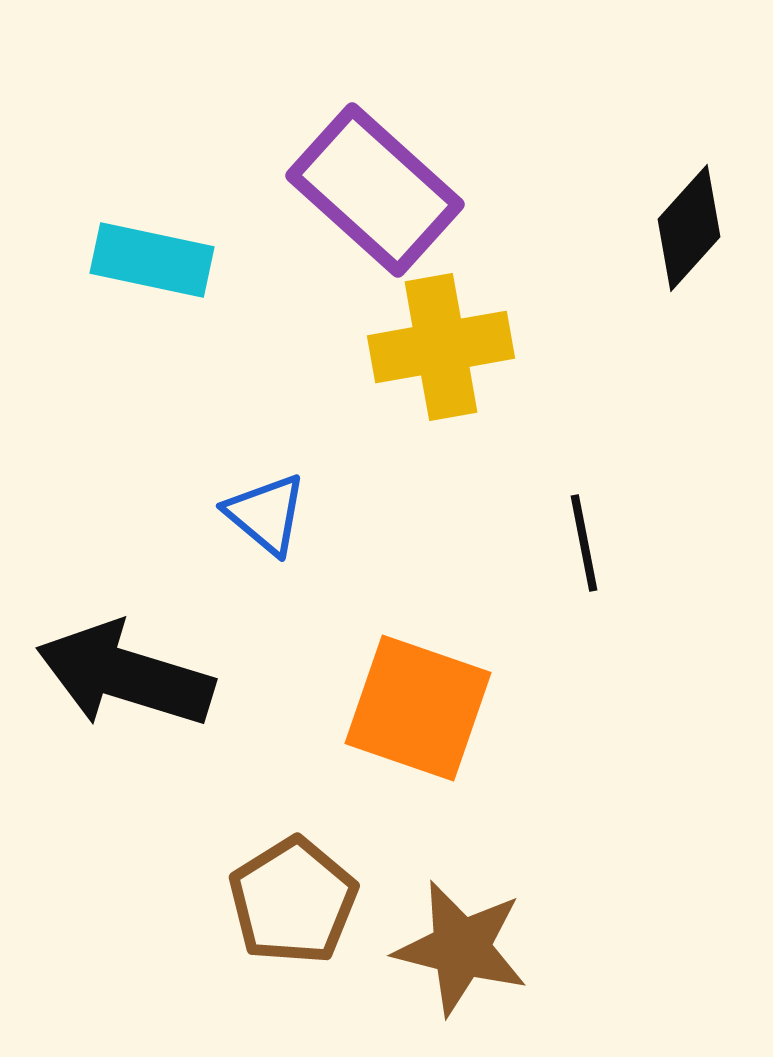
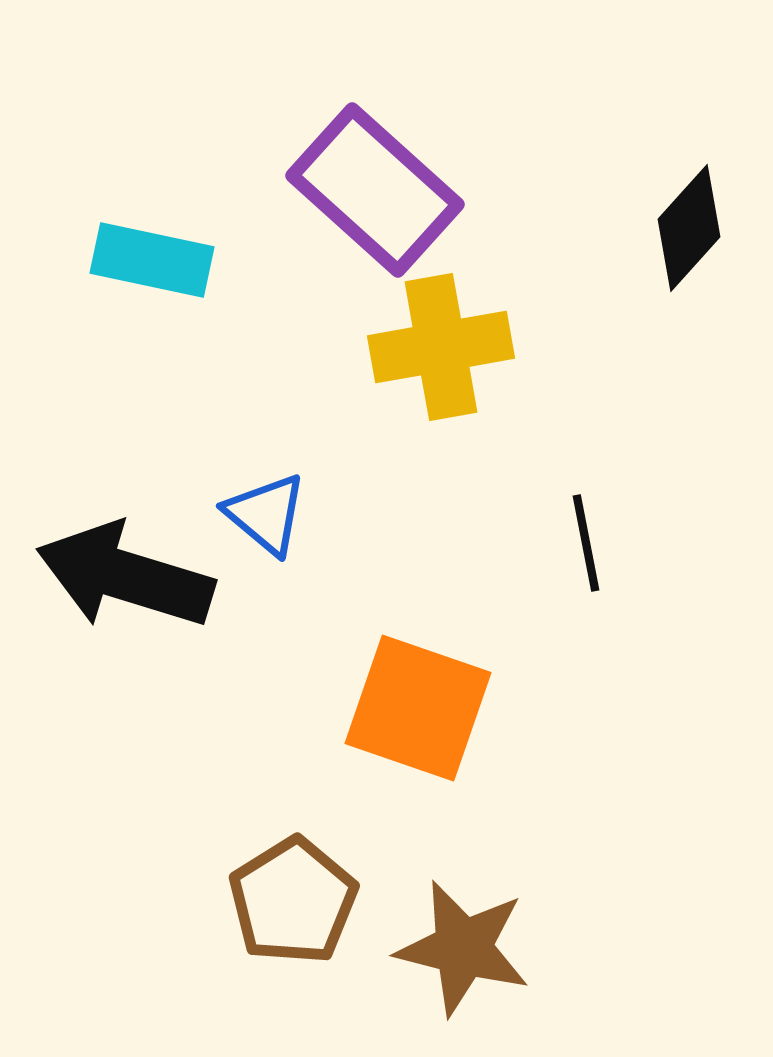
black line: moved 2 px right
black arrow: moved 99 px up
brown star: moved 2 px right
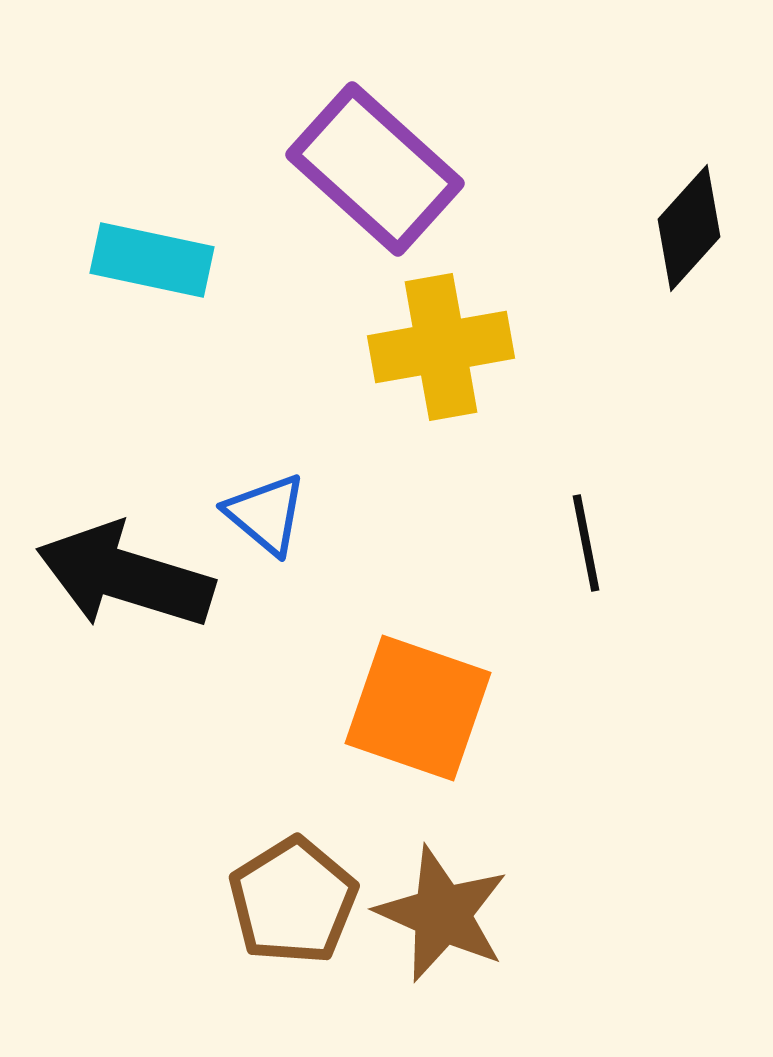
purple rectangle: moved 21 px up
brown star: moved 21 px left, 34 px up; rotated 10 degrees clockwise
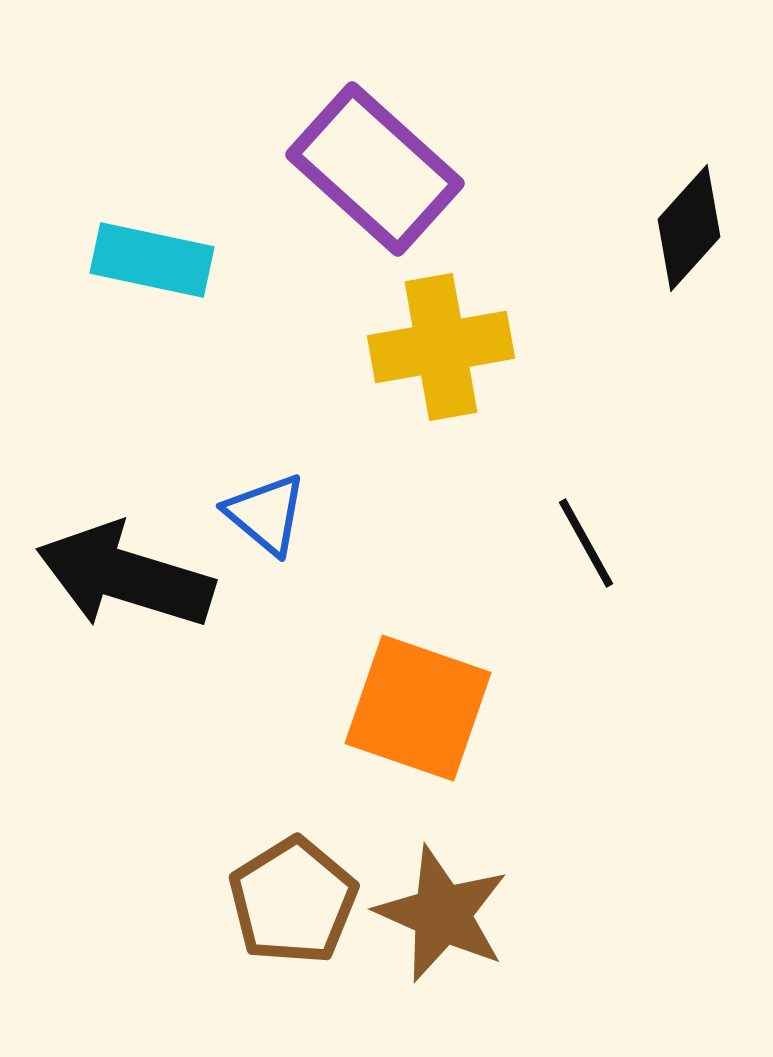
black line: rotated 18 degrees counterclockwise
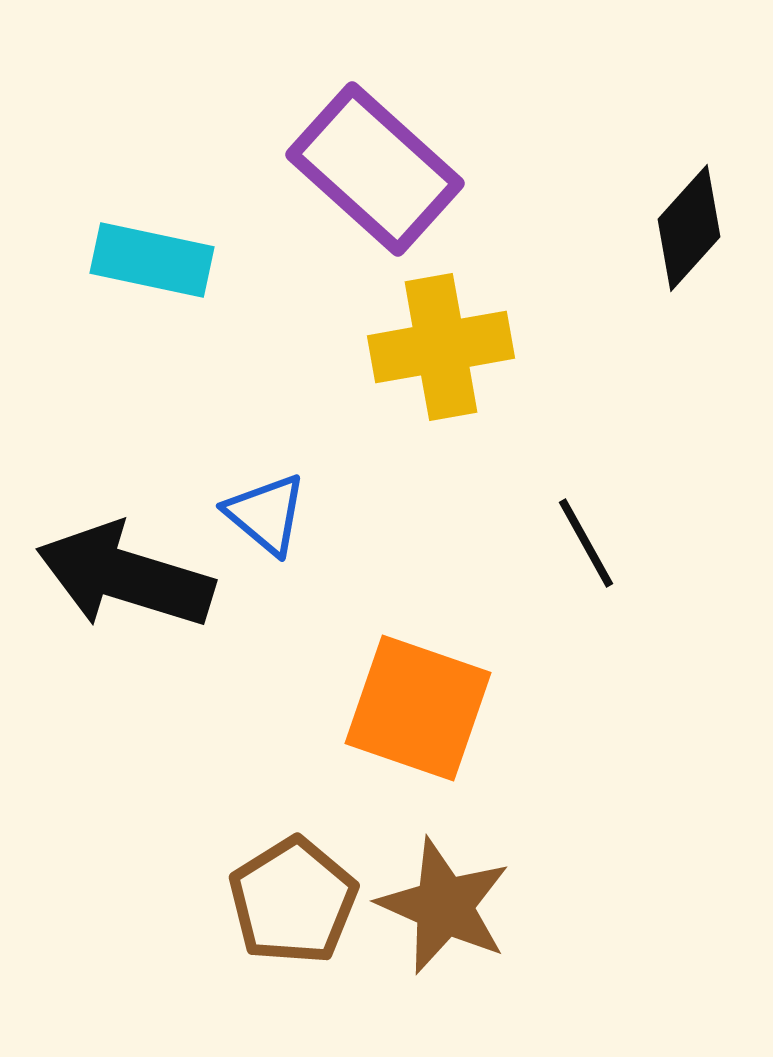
brown star: moved 2 px right, 8 px up
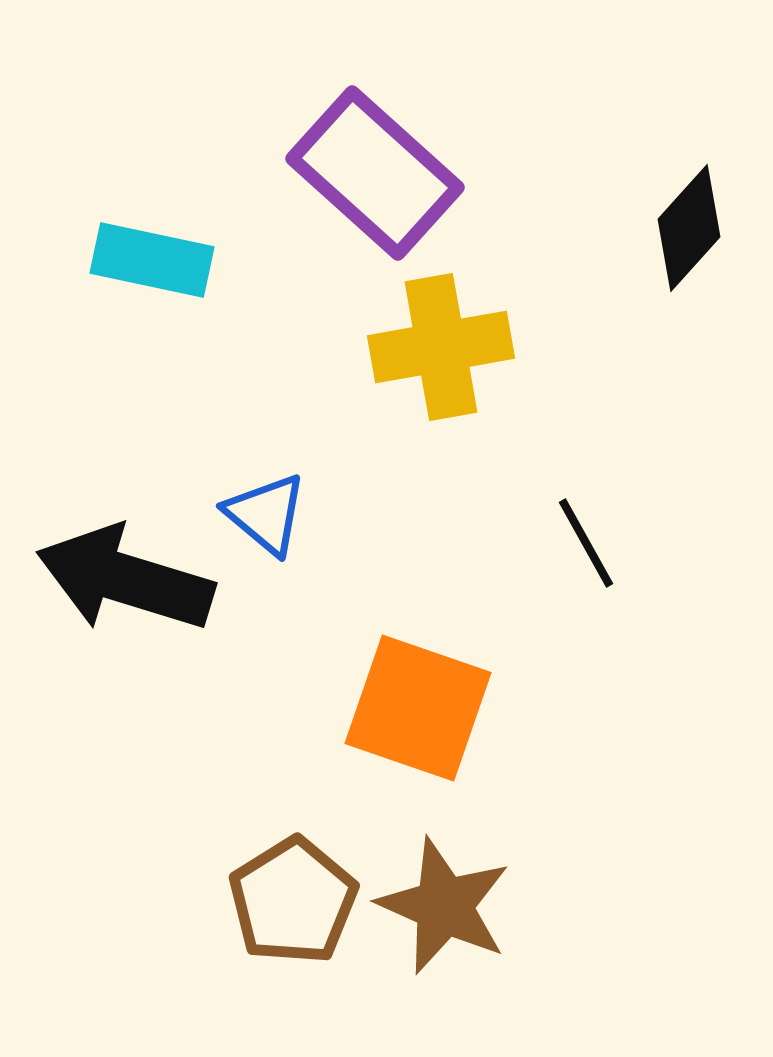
purple rectangle: moved 4 px down
black arrow: moved 3 px down
